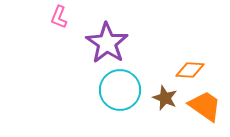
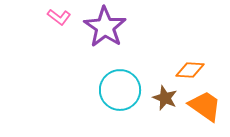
pink L-shape: rotated 75 degrees counterclockwise
purple star: moved 2 px left, 16 px up
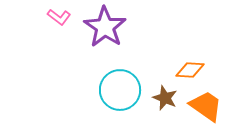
orange trapezoid: moved 1 px right
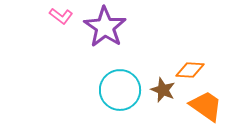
pink L-shape: moved 2 px right, 1 px up
brown star: moved 2 px left, 8 px up
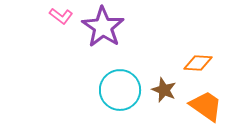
purple star: moved 2 px left
orange diamond: moved 8 px right, 7 px up
brown star: moved 1 px right
